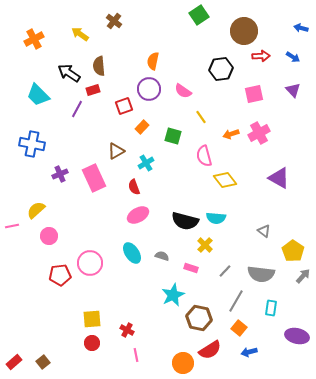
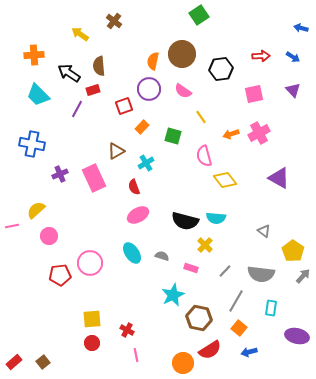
brown circle at (244, 31): moved 62 px left, 23 px down
orange cross at (34, 39): moved 16 px down; rotated 24 degrees clockwise
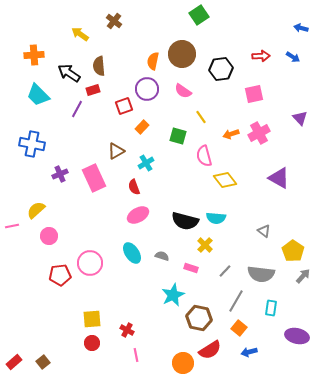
purple circle at (149, 89): moved 2 px left
purple triangle at (293, 90): moved 7 px right, 28 px down
green square at (173, 136): moved 5 px right
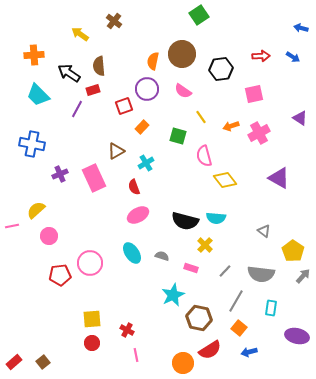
purple triangle at (300, 118): rotated 14 degrees counterclockwise
orange arrow at (231, 134): moved 8 px up
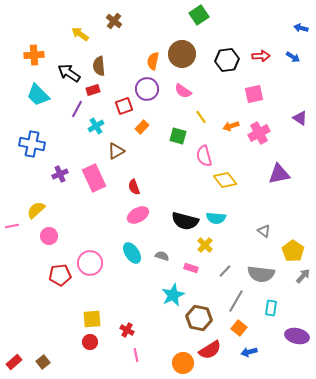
black hexagon at (221, 69): moved 6 px right, 9 px up
cyan cross at (146, 163): moved 50 px left, 37 px up
purple triangle at (279, 178): moved 4 px up; rotated 40 degrees counterclockwise
red circle at (92, 343): moved 2 px left, 1 px up
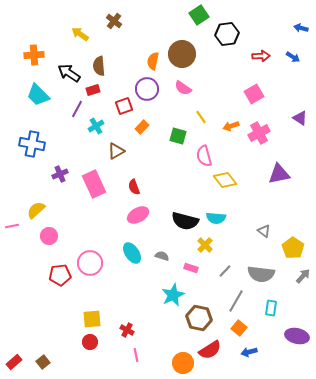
black hexagon at (227, 60): moved 26 px up
pink semicircle at (183, 91): moved 3 px up
pink square at (254, 94): rotated 18 degrees counterclockwise
pink rectangle at (94, 178): moved 6 px down
yellow pentagon at (293, 251): moved 3 px up
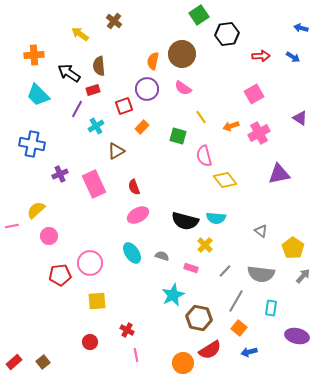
gray triangle at (264, 231): moved 3 px left
yellow square at (92, 319): moved 5 px right, 18 px up
